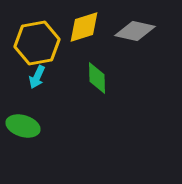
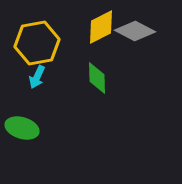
yellow diamond: moved 17 px right; rotated 9 degrees counterclockwise
gray diamond: rotated 15 degrees clockwise
green ellipse: moved 1 px left, 2 px down
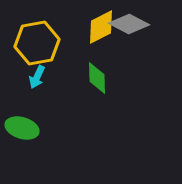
gray diamond: moved 6 px left, 7 px up
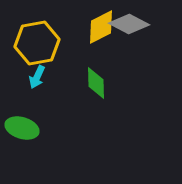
green diamond: moved 1 px left, 5 px down
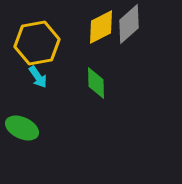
gray diamond: rotated 69 degrees counterclockwise
cyan arrow: moved 1 px right; rotated 60 degrees counterclockwise
green ellipse: rotated 8 degrees clockwise
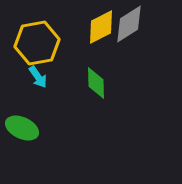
gray diamond: rotated 9 degrees clockwise
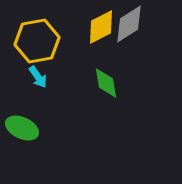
yellow hexagon: moved 2 px up
green diamond: moved 10 px right; rotated 8 degrees counterclockwise
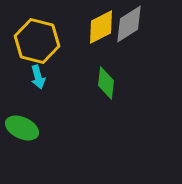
yellow hexagon: rotated 24 degrees clockwise
cyan arrow: rotated 20 degrees clockwise
green diamond: rotated 16 degrees clockwise
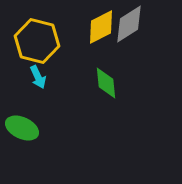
cyan arrow: rotated 10 degrees counterclockwise
green diamond: rotated 12 degrees counterclockwise
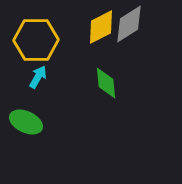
yellow hexagon: moved 1 px left, 1 px up; rotated 15 degrees counterclockwise
cyan arrow: rotated 125 degrees counterclockwise
green ellipse: moved 4 px right, 6 px up
